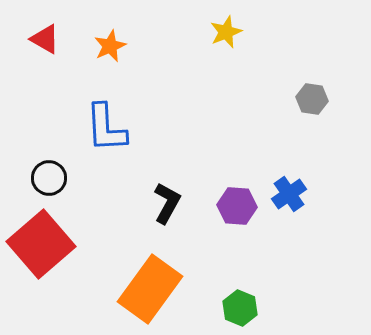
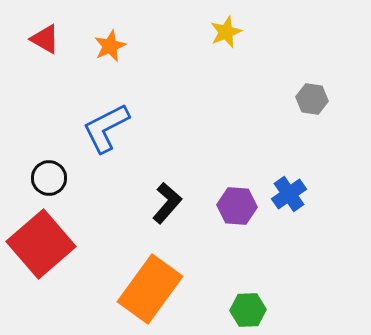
blue L-shape: rotated 66 degrees clockwise
black L-shape: rotated 12 degrees clockwise
green hexagon: moved 8 px right, 2 px down; rotated 24 degrees counterclockwise
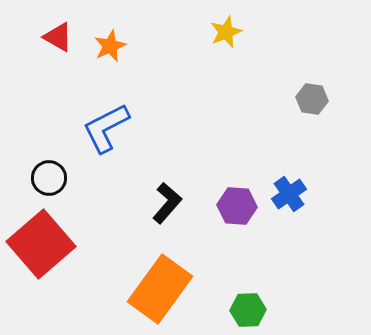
red triangle: moved 13 px right, 2 px up
orange rectangle: moved 10 px right
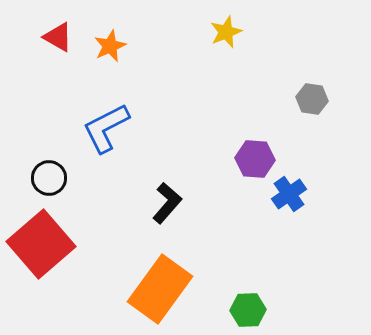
purple hexagon: moved 18 px right, 47 px up
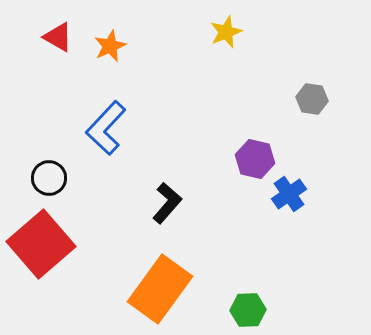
blue L-shape: rotated 20 degrees counterclockwise
purple hexagon: rotated 9 degrees clockwise
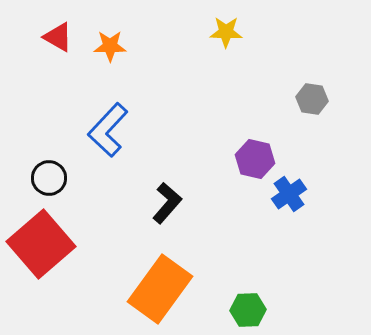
yellow star: rotated 24 degrees clockwise
orange star: rotated 24 degrees clockwise
blue L-shape: moved 2 px right, 2 px down
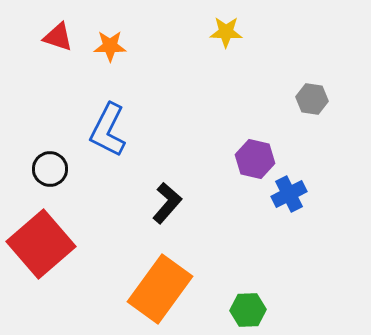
red triangle: rotated 12 degrees counterclockwise
blue L-shape: rotated 16 degrees counterclockwise
black circle: moved 1 px right, 9 px up
blue cross: rotated 8 degrees clockwise
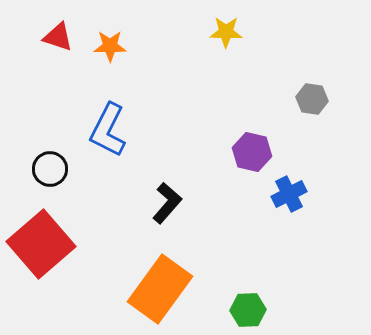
purple hexagon: moved 3 px left, 7 px up
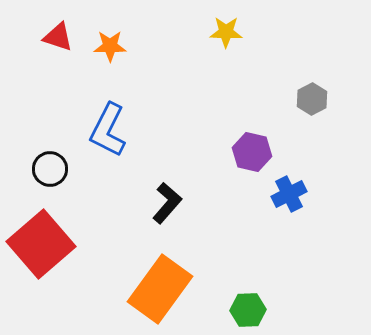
gray hexagon: rotated 24 degrees clockwise
